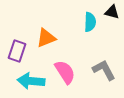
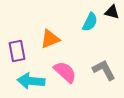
cyan semicircle: rotated 24 degrees clockwise
orange triangle: moved 4 px right, 1 px down
purple rectangle: rotated 30 degrees counterclockwise
pink semicircle: rotated 15 degrees counterclockwise
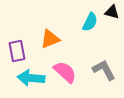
cyan arrow: moved 3 px up
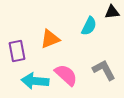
black triangle: rotated 21 degrees counterclockwise
cyan semicircle: moved 1 px left, 4 px down
pink semicircle: moved 1 px right, 3 px down
cyan arrow: moved 4 px right, 3 px down
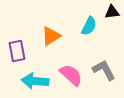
orange triangle: moved 1 px right, 3 px up; rotated 10 degrees counterclockwise
pink semicircle: moved 5 px right
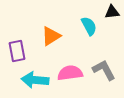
cyan semicircle: rotated 54 degrees counterclockwise
pink semicircle: moved 1 px left, 2 px up; rotated 50 degrees counterclockwise
cyan arrow: moved 1 px up
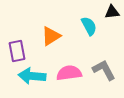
pink semicircle: moved 1 px left
cyan arrow: moved 3 px left, 4 px up
